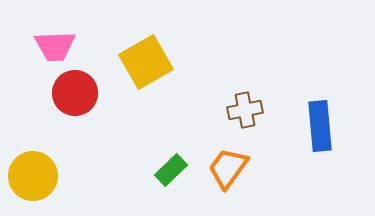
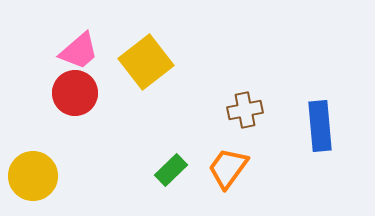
pink trapezoid: moved 24 px right, 5 px down; rotated 39 degrees counterclockwise
yellow square: rotated 8 degrees counterclockwise
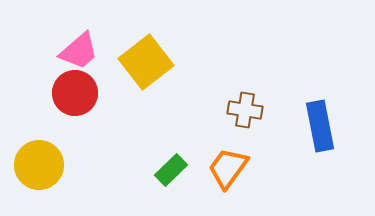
brown cross: rotated 20 degrees clockwise
blue rectangle: rotated 6 degrees counterclockwise
yellow circle: moved 6 px right, 11 px up
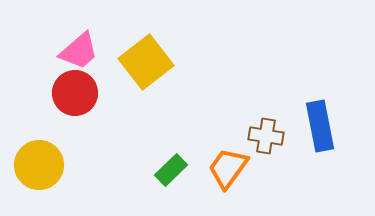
brown cross: moved 21 px right, 26 px down
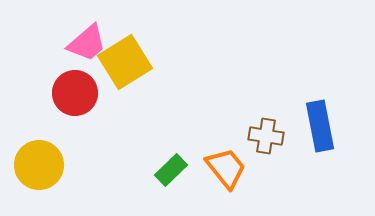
pink trapezoid: moved 8 px right, 8 px up
yellow square: moved 21 px left; rotated 6 degrees clockwise
orange trapezoid: moved 2 px left; rotated 105 degrees clockwise
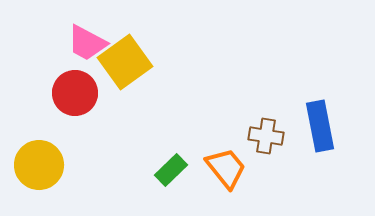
pink trapezoid: rotated 69 degrees clockwise
yellow square: rotated 4 degrees counterclockwise
